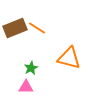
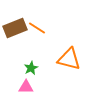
orange triangle: moved 1 px down
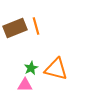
orange line: moved 1 px left, 2 px up; rotated 42 degrees clockwise
orange triangle: moved 13 px left, 10 px down
pink triangle: moved 1 px left, 2 px up
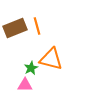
orange line: moved 1 px right
orange triangle: moved 5 px left, 10 px up
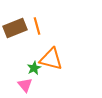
green star: moved 3 px right
pink triangle: rotated 49 degrees clockwise
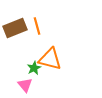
orange triangle: moved 1 px left
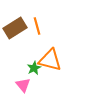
brown rectangle: rotated 10 degrees counterclockwise
orange triangle: moved 1 px down
pink triangle: moved 2 px left
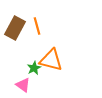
brown rectangle: rotated 30 degrees counterclockwise
orange triangle: moved 1 px right
pink triangle: rotated 14 degrees counterclockwise
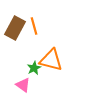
orange line: moved 3 px left
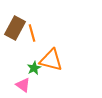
orange line: moved 2 px left, 7 px down
